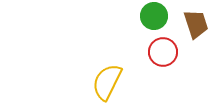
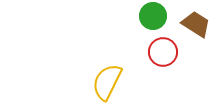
green circle: moved 1 px left
brown trapezoid: rotated 40 degrees counterclockwise
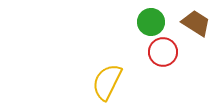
green circle: moved 2 px left, 6 px down
brown trapezoid: moved 1 px up
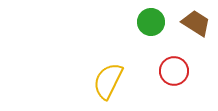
red circle: moved 11 px right, 19 px down
yellow semicircle: moved 1 px right, 1 px up
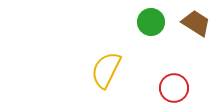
red circle: moved 17 px down
yellow semicircle: moved 2 px left, 11 px up
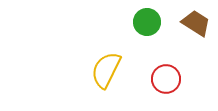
green circle: moved 4 px left
red circle: moved 8 px left, 9 px up
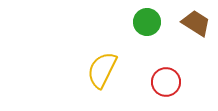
yellow semicircle: moved 4 px left
red circle: moved 3 px down
